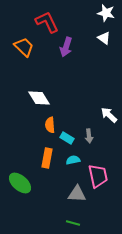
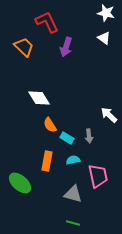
orange semicircle: rotated 28 degrees counterclockwise
orange rectangle: moved 3 px down
gray triangle: moved 4 px left; rotated 12 degrees clockwise
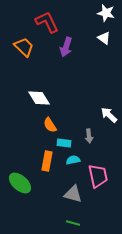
cyan rectangle: moved 3 px left, 5 px down; rotated 24 degrees counterclockwise
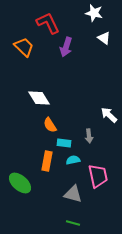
white star: moved 12 px left
red L-shape: moved 1 px right, 1 px down
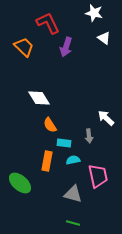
white arrow: moved 3 px left, 3 px down
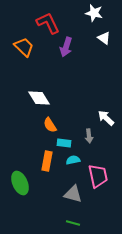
green ellipse: rotated 25 degrees clockwise
